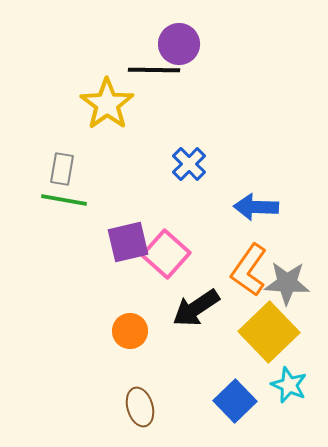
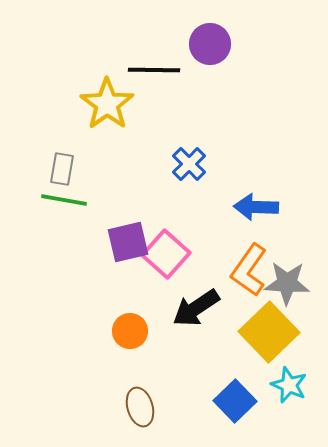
purple circle: moved 31 px right
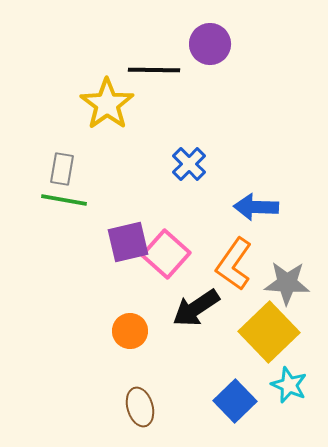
orange L-shape: moved 15 px left, 6 px up
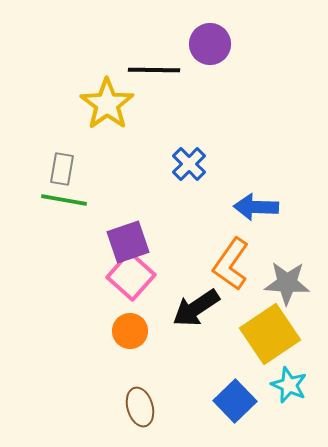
purple square: rotated 6 degrees counterclockwise
pink square: moved 35 px left, 22 px down
orange L-shape: moved 3 px left
yellow square: moved 1 px right, 2 px down; rotated 10 degrees clockwise
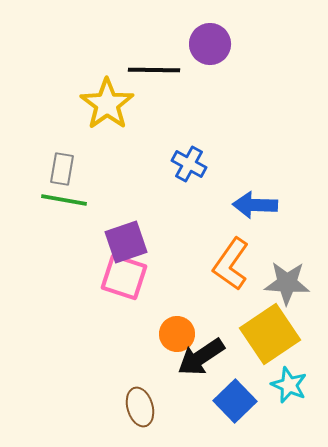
blue cross: rotated 16 degrees counterclockwise
blue arrow: moved 1 px left, 2 px up
purple square: moved 2 px left
pink square: moved 7 px left, 1 px down; rotated 24 degrees counterclockwise
black arrow: moved 5 px right, 49 px down
orange circle: moved 47 px right, 3 px down
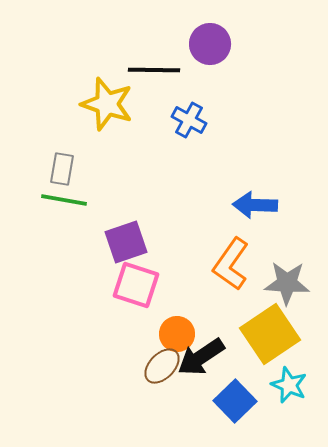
yellow star: rotated 18 degrees counterclockwise
blue cross: moved 44 px up
pink square: moved 12 px right, 8 px down
brown ellipse: moved 22 px right, 41 px up; rotated 60 degrees clockwise
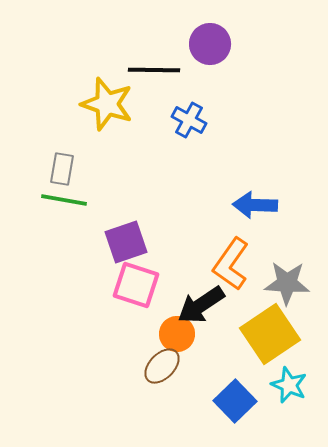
black arrow: moved 52 px up
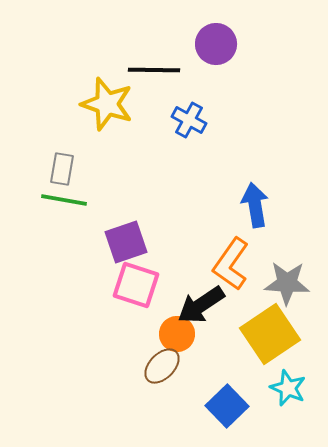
purple circle: moved 6 px right
blue arrow: rotated 78 degrees clockwise
cyan star: moved 1 px left, 3 px down
blue square: moved 8 px left, 5 px down
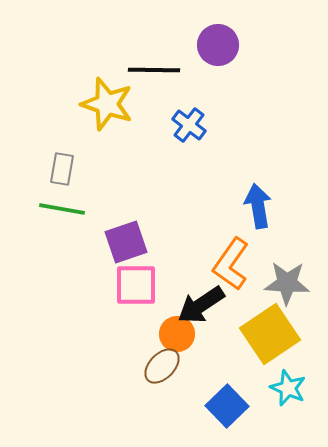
purple circle: moved 2 px right, 1 px down
blue cross: moved 5 px down; rotated 8 degrees clockwise
green line: moved 2 px left, 9 px down
blue arrow: moved 3 px right, 1 px down
pink square: rotated 18 degrees counterclockwise
